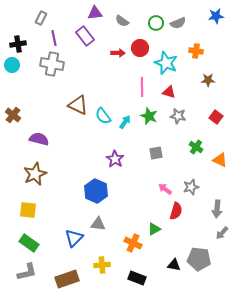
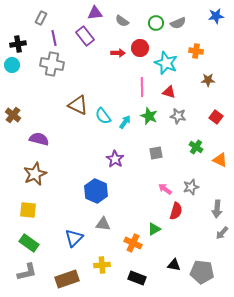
gray triangle at (98, 224): moved 5 px right
gray pentagon at (199, 259): moved 3 px right, 13 px down
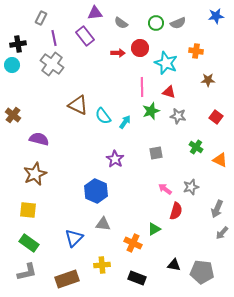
gray semicircle at (122, 21): moved 1 px left, 2 px down
gray cross at (52, 64): rotated 25 degrees clockwise
green star at (149, 116): moved 2 px right, 5 px up; rotated 30 degrees clockwise
gray arrow at (217, 209): rotated 18 degrees clockwise
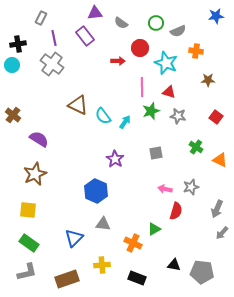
gray semicircle at (178, 23): moved 8 px down
red arrow at (118, 53): moved 8 px down
purple semicircle at (39, 139): rotated 18 degrees clockwise
pink arrow at (165, 189): rotated 24 degrees counterclockwise
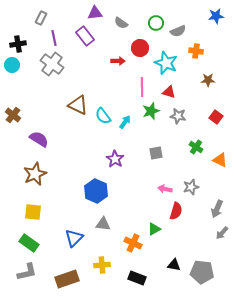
yellow square at (28, 210): moved 5 px right, 2 px down
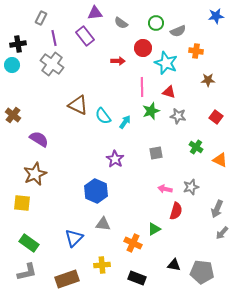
red circle at (140, 48): moved 3 px right
yellow square at (33, 212): moved 11 px left, 9 px up
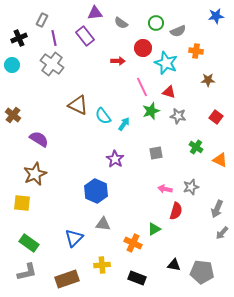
gray rectangle at (41, 18): moved 1 px right, 2 px down
black cross at (18, 44): moved 1 px right, 6 px up; rotated 14 degrees counterclockwise
pink line at (142, 87): rotated 24 degrees counterclockwise
cyan arrow at (125, 122): moved 1 px left, 2 px down
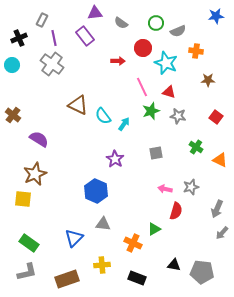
yellow square at (22, 203): moved 1 px right, 4 px up
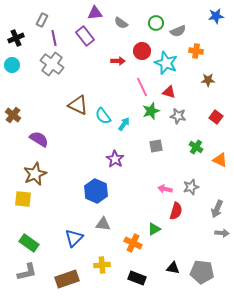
black cross at (19, 38): moved 3 px left
red circle at (143, 48): moved 1 px left, 3 px down
gray square at (156, 153): moved 7 px up
gray arrow at (222, 233): rotated 128 degrees counterclockwise
black triangle at (174, 265): moved 1 px left, 3 px down
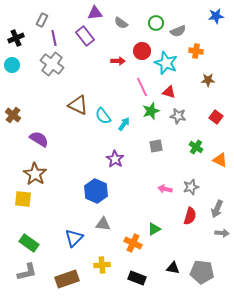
brown star at (35, 174): rotated 15 degrees counterclockwise
red semicircle at (176, 211): moved 14 px right, 5 px down
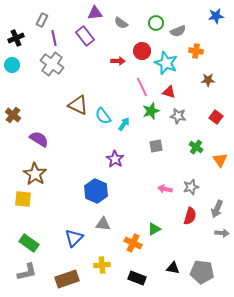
orange triangle at (220, 160): rotated 28 degrees clockwise
